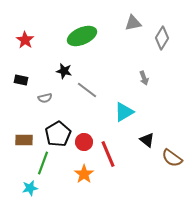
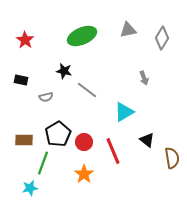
gray triangle: moved 5 px left, 7 px down
gray semicircle: moved 1 px right, 1 px up
red line: moved 5 px right, 3 px up
brown semicircle: rotated 135 degrees counterclockwise
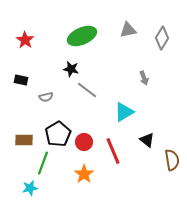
black star: moved 7 px right, 2 px up
brown semicircle: moved 2 px down
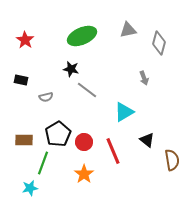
gray diamond: moved 3 px left, 5 px down; rotated 15 degrees counterclockwise
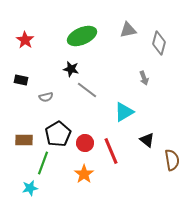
red circle: moved 1 px right, 1 px down
red line: moved 2 px left
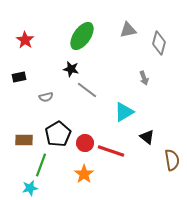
green ellipse: rotated 32 degrees counterclockwise
black rectangle: moved 2 px left, 3 px up; rotated 24 degrees counterclockwise
black triangle: moved 3 px up
red line: rotated 48 degrees counterclockwise
green line: moved 2 px left, 2 px down
